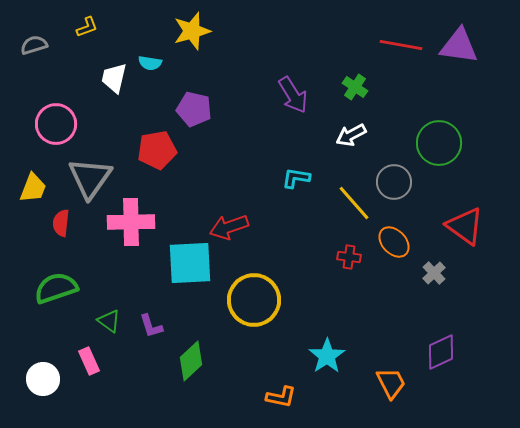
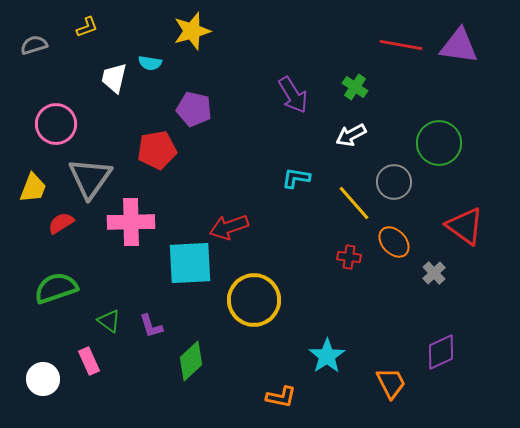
red semicircle: rotated 52 degrees clockwise
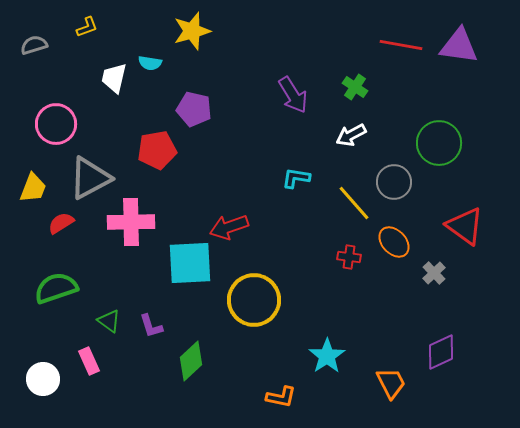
gray triangle: rotated 27 degrees clockwise
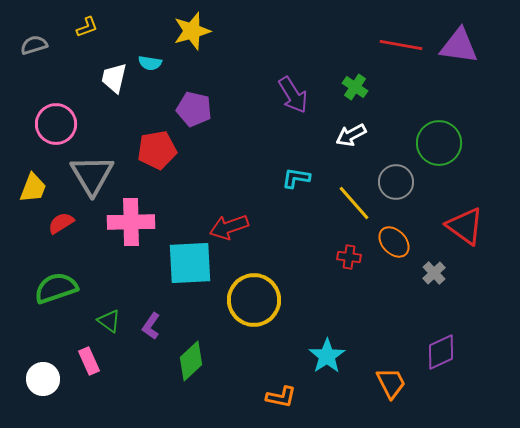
gray triangle: moved 2 px right, 3 px up; rotated 33 degrees counterclockwise
gray circle: moved 2 px right
purple L-shape: rotated 52 degrees clockwise
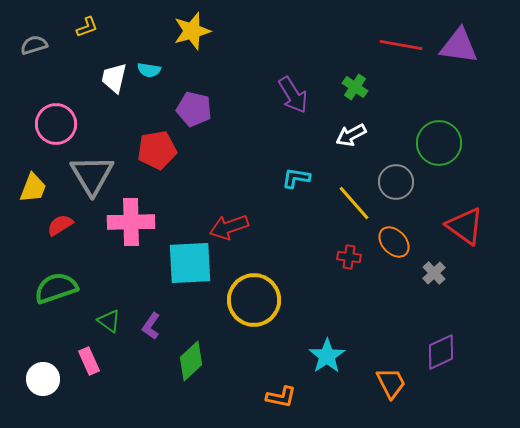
cyan semicircle: moved 1 px left, 7 px down
red semicircle: moved 1 px left, 2 px down
